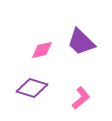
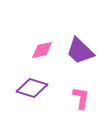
purple trapezoid: moved 1 px left, 9 px down
pink L-shape: rotated 40 degrees counterclockwise
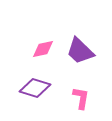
pink diamond: moved 1 px right, 1 px up
purple diamond: moved 3 px right
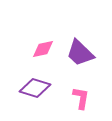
purple trapezoid: moved 2 px down
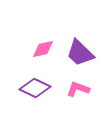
purple diamond: rotated 8 degrees clockwise
pink L-shape: moved 3 px left, 9 px up; rotated 80 degrees counterclockwise
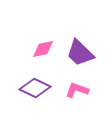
pink L-shape: moved 1 px left, 1 px down
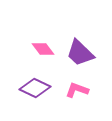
pink diamond: rotated 65 degrees clockwise
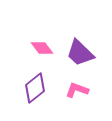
pink diamond: moved 1 px left, 1 px up
purple diamond: rotated 64 degrees counterclockwise
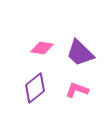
pink diamond: rotated 45 degrees counterclockwise
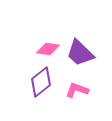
pink diamond: moved 6 px right, 1 px down
purple diamond: moved 6 px right, 6 px up
